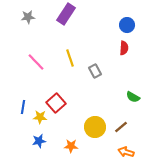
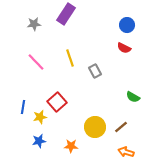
gray star: moved 6 px right, 7 px down
red semicircle: rotated 112 degrees clockwise
red square: moved 1 px right, 1 px up
yellow star: rotated 16 degrees counterclockwise
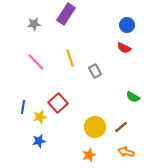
red square: moved 1 px right, 1 px down
orange star: moved 18 px right, 9 px down; rotated 24 degrees counterclockwise
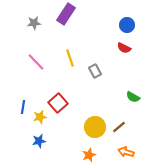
gray star: moved 1 px up
brown line: moved 2 px left
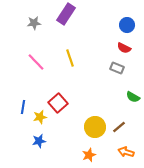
gray rectangle: moved 22 px right, 3 px up; rotated 40 degrees counterclockwise
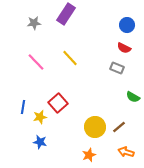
yellow line: rotated 24 degrees counterclockwise
blue star: moved 1 px right, 1 px down; rotated 24 degrees clockwise
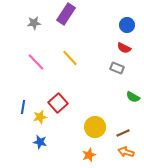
brown line: moved 4 px right, 6 px down; rotated 16 degrees clockwise
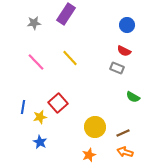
red semicircle: moved 3 px down
blue star: rotated 16 degrees clockwise
orange arrow: moved 1 px left
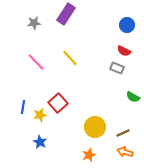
yellow star: moved 2 px up
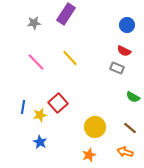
brown line: moved 7 px right, 5 px up; rotated 64 degrees clockwise
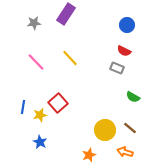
yellow circle: moved 10 px right, 3 px down
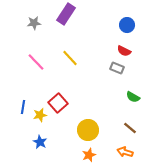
yellow circle: moved 17 px left
